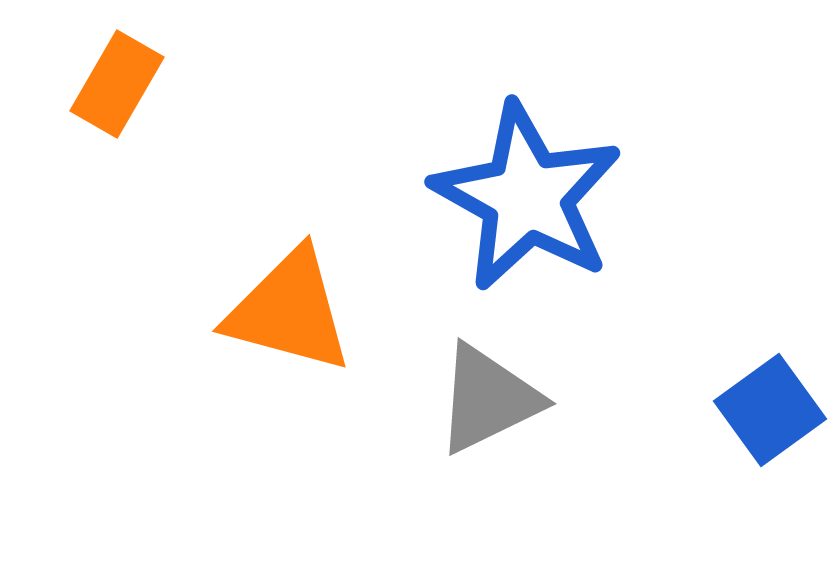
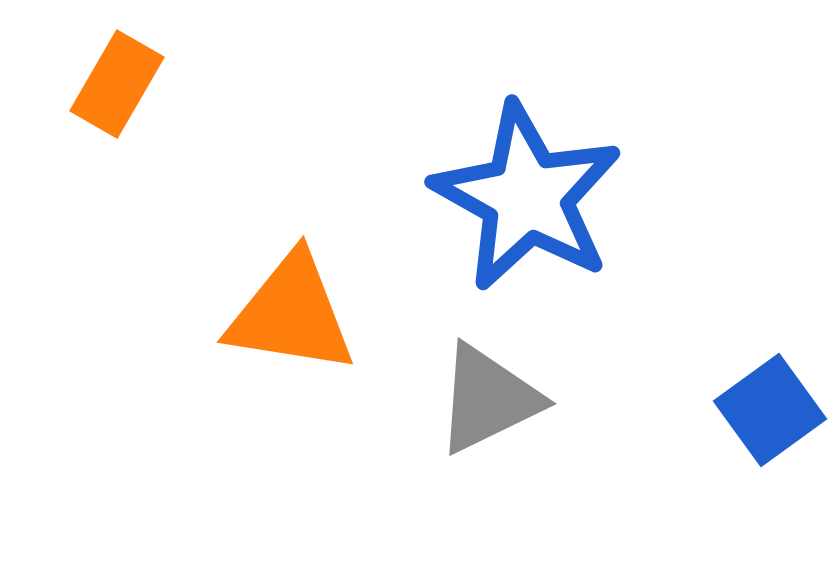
orange triangle: moved 2 px right, 3 px down; rotated 6 degrees counterclockwise
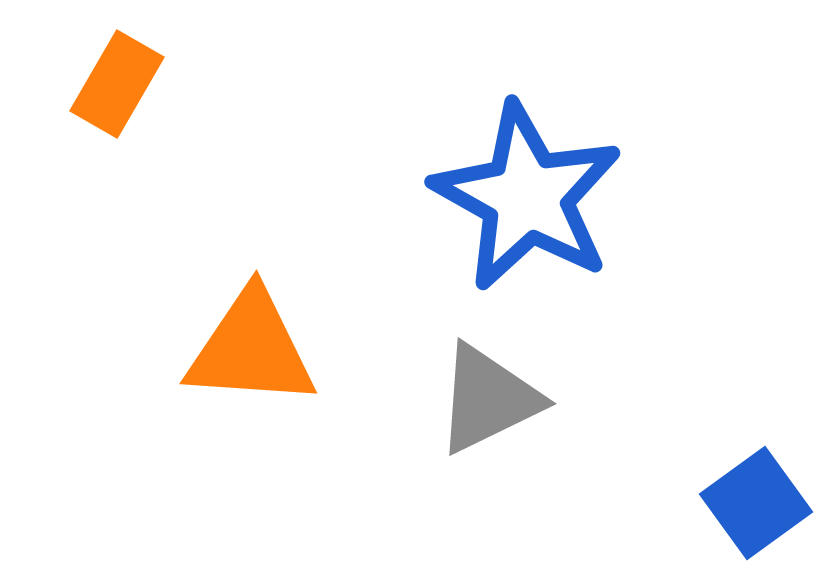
orange triangle: moved 40 px left, 35 px down; rotated 5 degrees counterclockwise
blue square: moved 14 px left, 93 px down
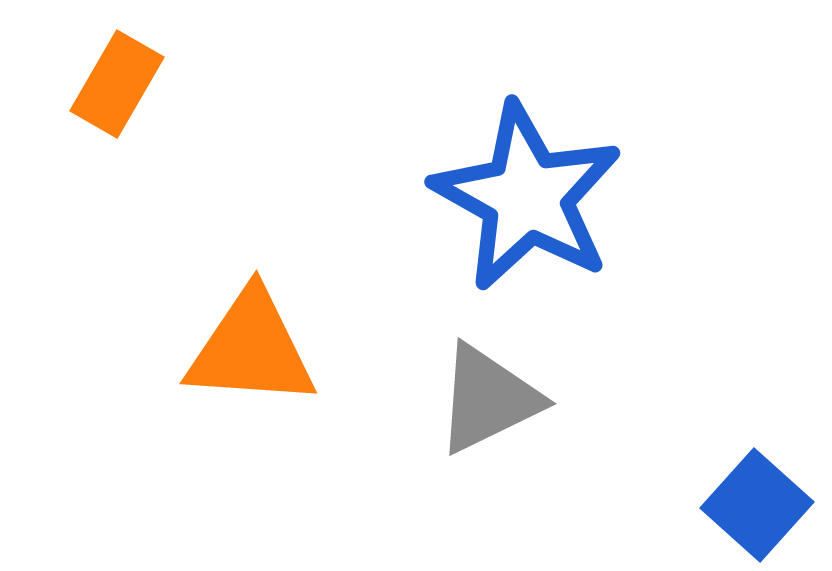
blue square: moved 1 px right, 2 px down; rotated 12 degrees counterclockwise
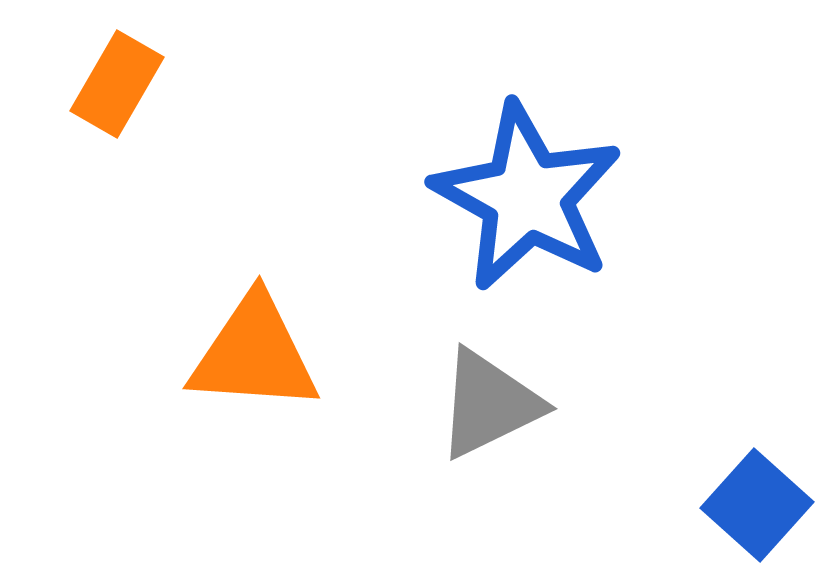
orange triangle: moved 3 px right, 5 px down
gray triangle: moved 1 px right, 5 px down
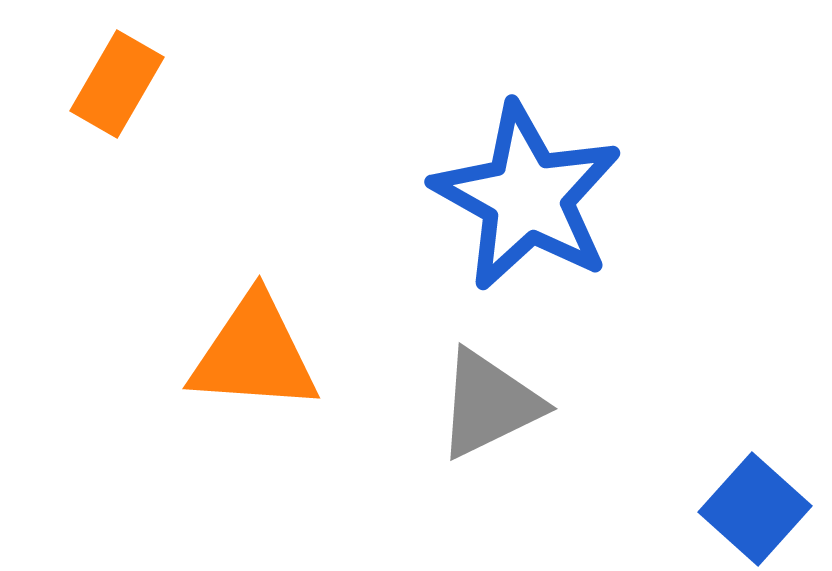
blue square: moved 2 px left, 4 px down
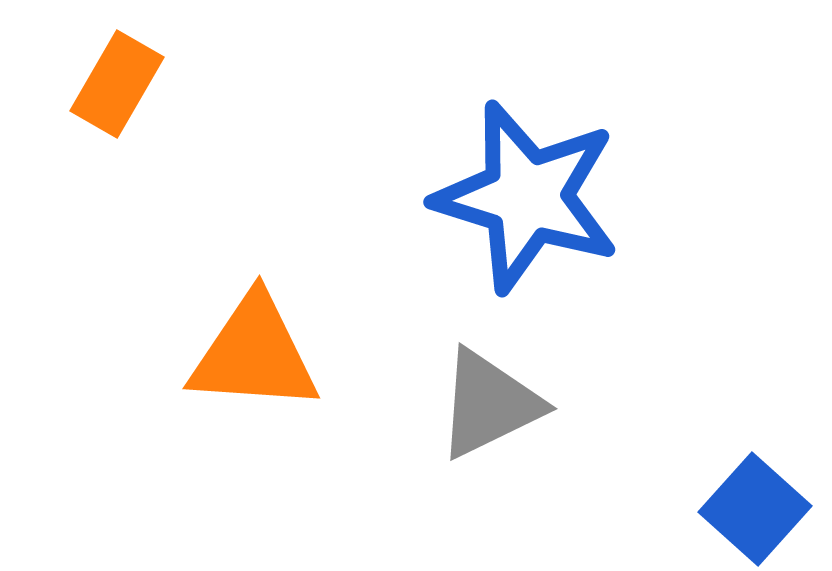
blue star: rotated 12 degrees counterclockwise
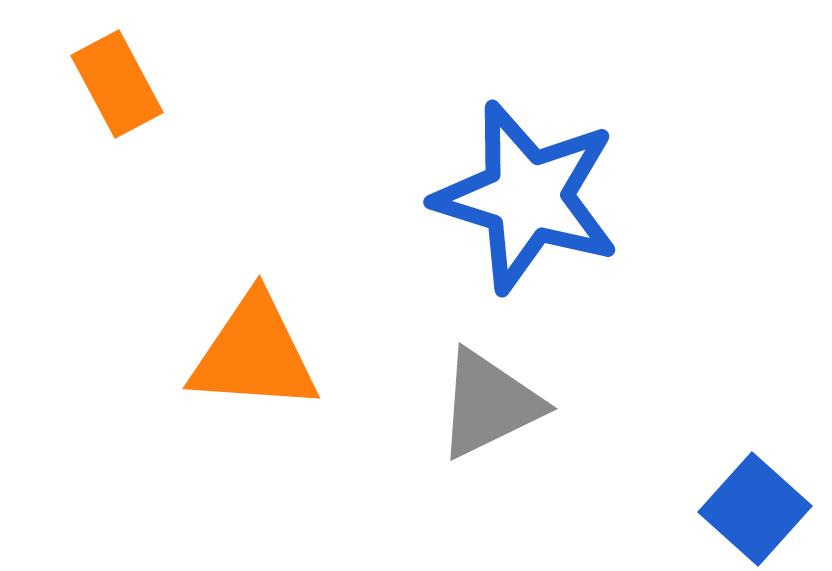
orange rectangle: rotated 58 degrees counterclockwise
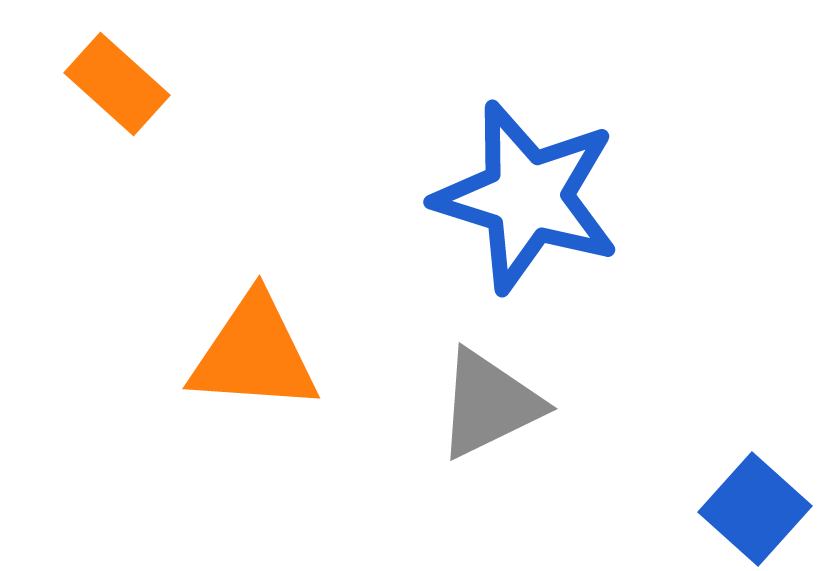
orange rectangle: rotated 20 degrees counterclockwise
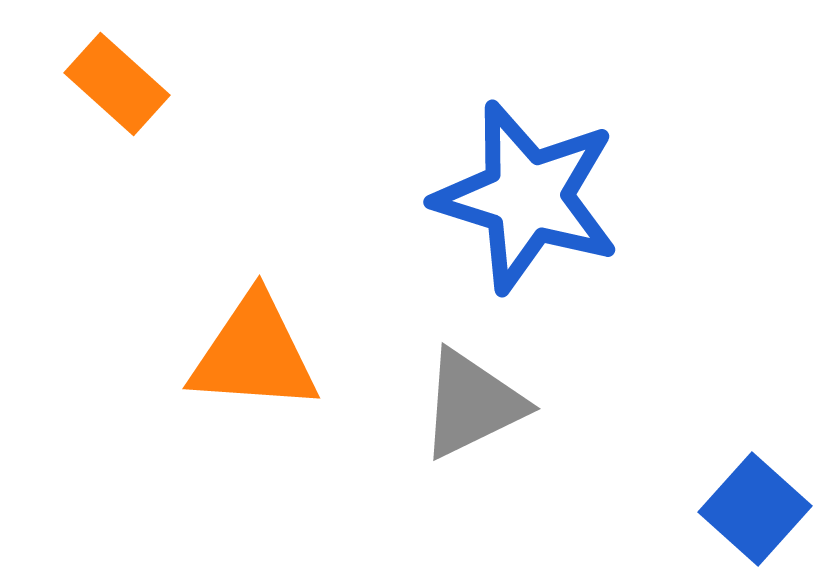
gray triangle: moved 17 px left
